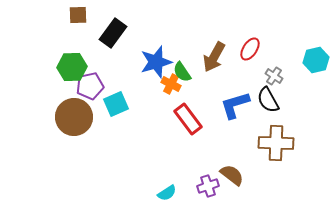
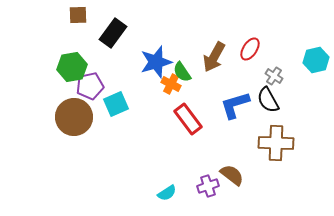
green hexagon: rotated 8 degrees counterclockwise
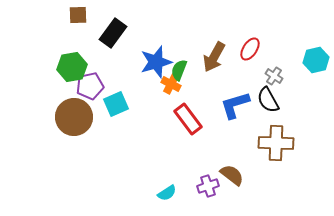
green semicircle: moved 3 px left, 2 px up; rotated 55 degrees clockwise
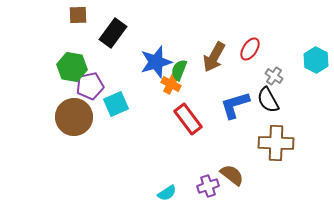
cyan hexagon: rotated 20 degrees counterclockwise
green hexagon: rotated 20 degrees clockwise
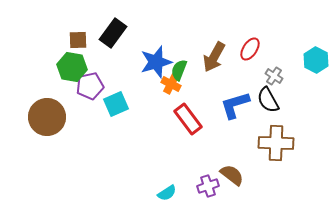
brown square: moved 25 px down
brown circle: moved 27 px left
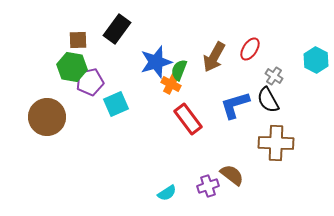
black rectangle: moved 4 px right, 4 px up
purple pentagon: moved 4 px up
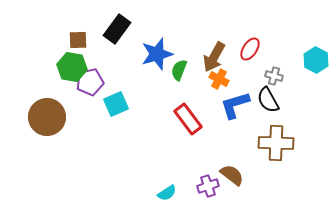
blue star: moved 1 px right, 8 px up
gray cross: rotated 18 degrees counterclockwise
orange cross: moved 48 px right, 5 px up
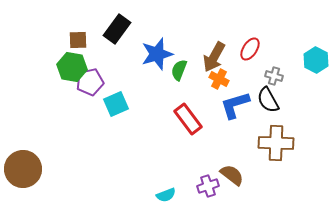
brown circle: moved 24 px left, 52 px down
cyan semicircle: moved 1 px left, 2 px down; rotated 12 degrees clockwise
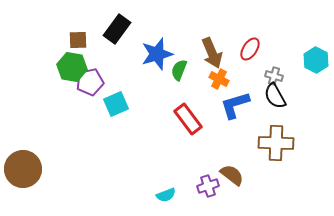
brown arrow: moved 2 px left, 4 px up; rotated 52 degrees counterclockwise
black semicircle: moved 7 px right, 4 px up
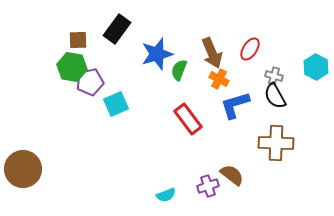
cyan hexagon: moved 7 px down
